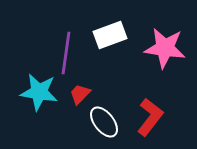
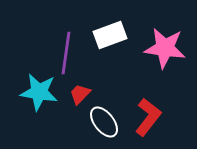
red L-shape: moved 2 px left
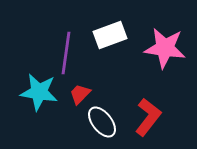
white ellipse: moved 2 px left
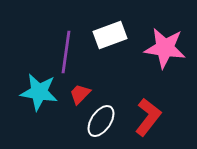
purple line: moved 1 px up
white ellipse: moved 1 px left, 1 px up; rotated 72 degrees clockwise
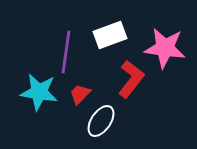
red L-shape: moved 17 px left, 38 px up
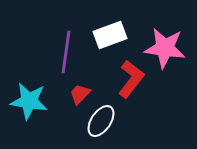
cyan star: moved 10 px left, 9 px down
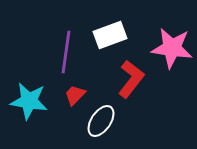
pink star: moved 7 px right
red trapezoid: moved 5 px left, 1 px down
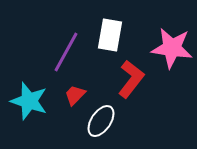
white rectangle: rotated 60 degrees counterclockwise
purple line: rotated 21 degrees clockwise
cyan star: rotated 9 degrees clockwise
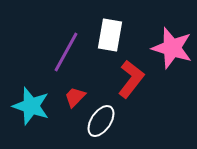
pink star: rotated 9 degrees clockwise
red trapezoid: moved 2 px down
cyan star: moved 2 px right, 5 px down
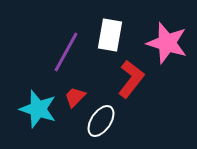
pink star: moved 5 px left, 5 px up
cyan star: moved 7 px right, 3 px down
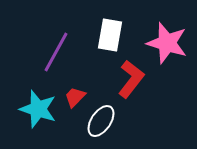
purple line: moved 10 px left
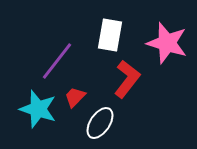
purple line: moved 1 px right, 9 px down; rotated 9 degrees clockwise
red L-shape: moved 4 px left
white ellipse: moved 1 px left, 2 px down
